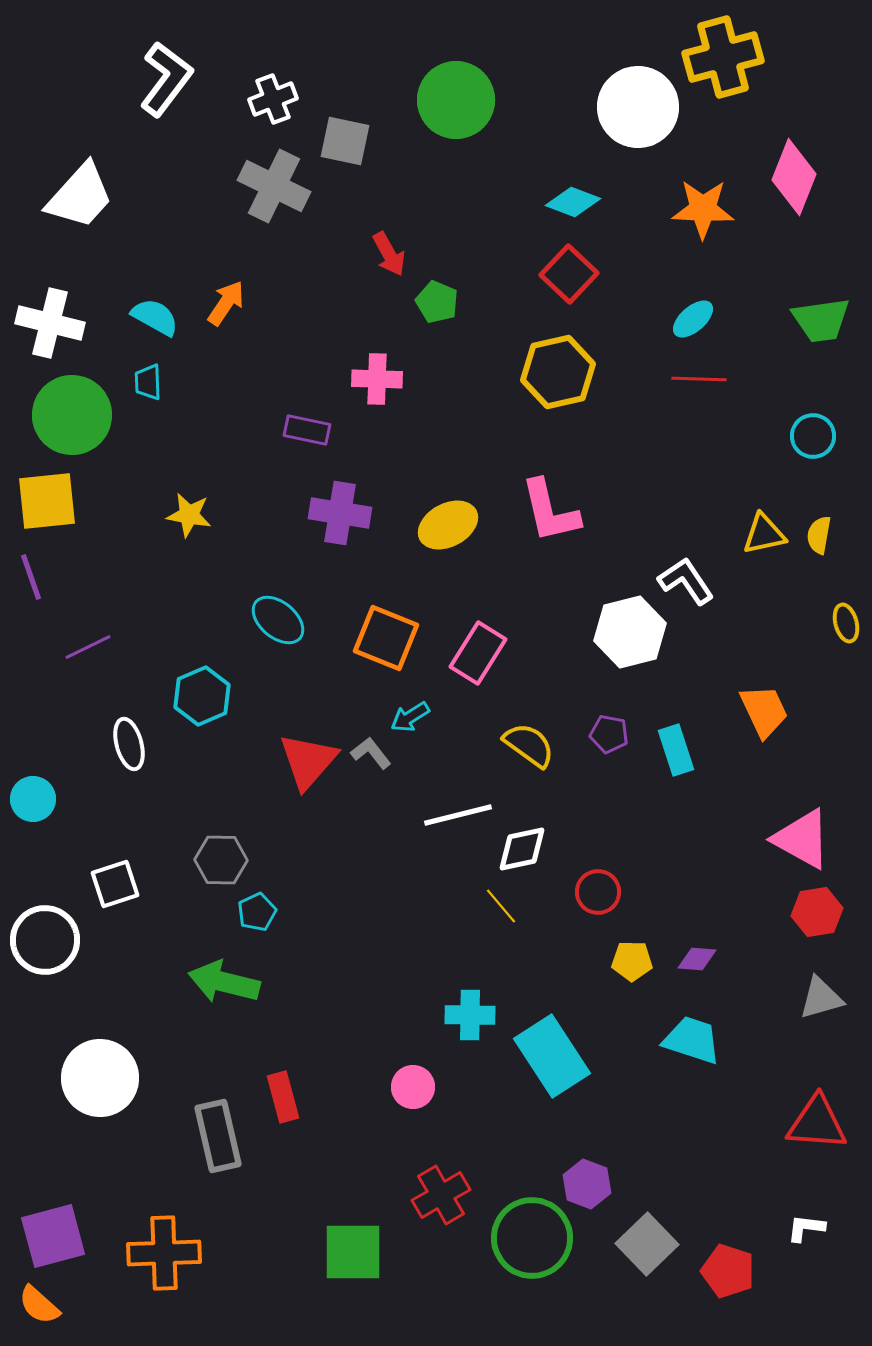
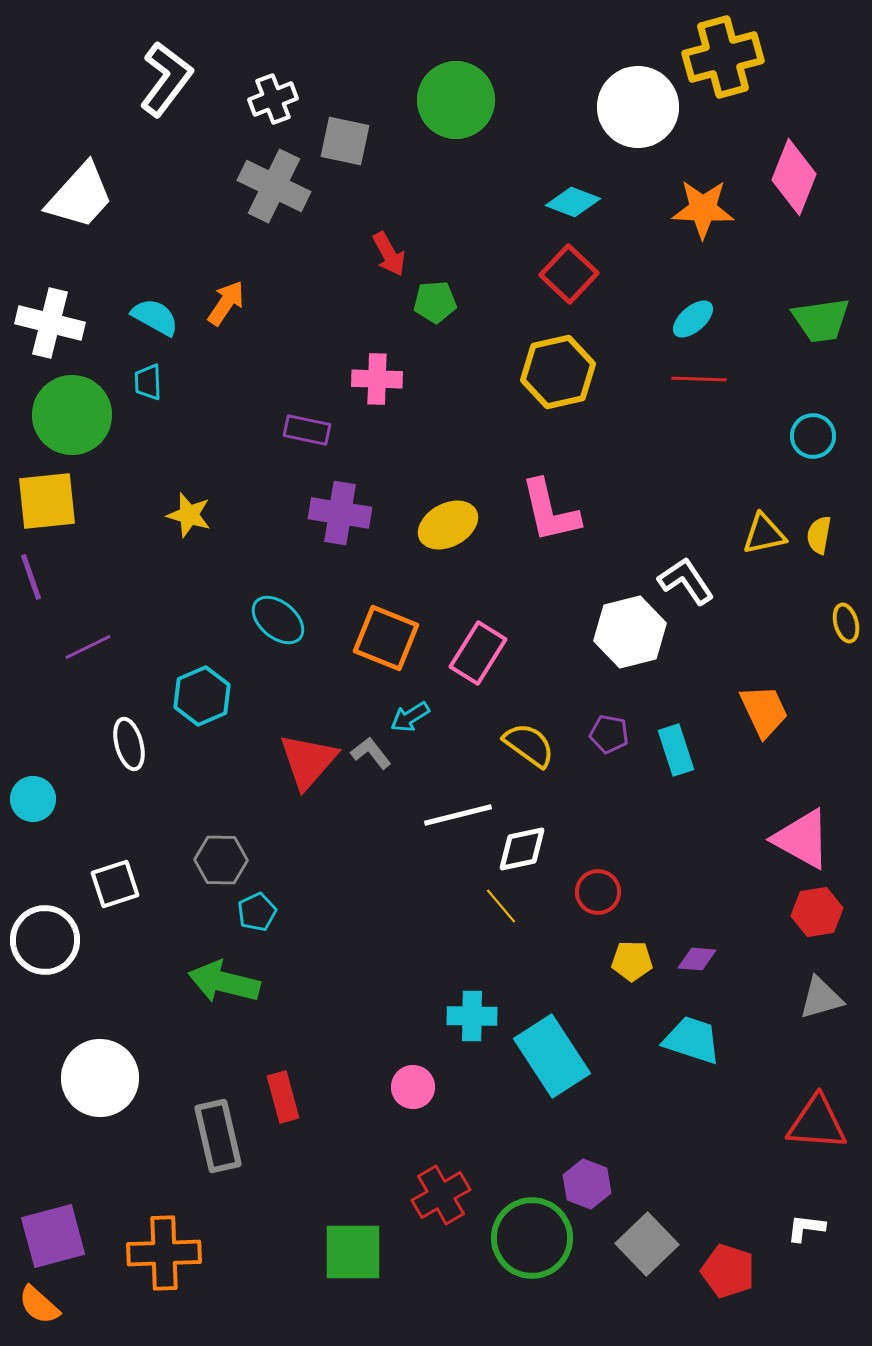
green pentagon at (437, 302): moved 2 px left; rotated 27 degrees counterclockwise
yellow star at (189, 515): rotated 6 degrees clockwise
cyan cross at (470, 1015): moved 2 px right, 1 px down
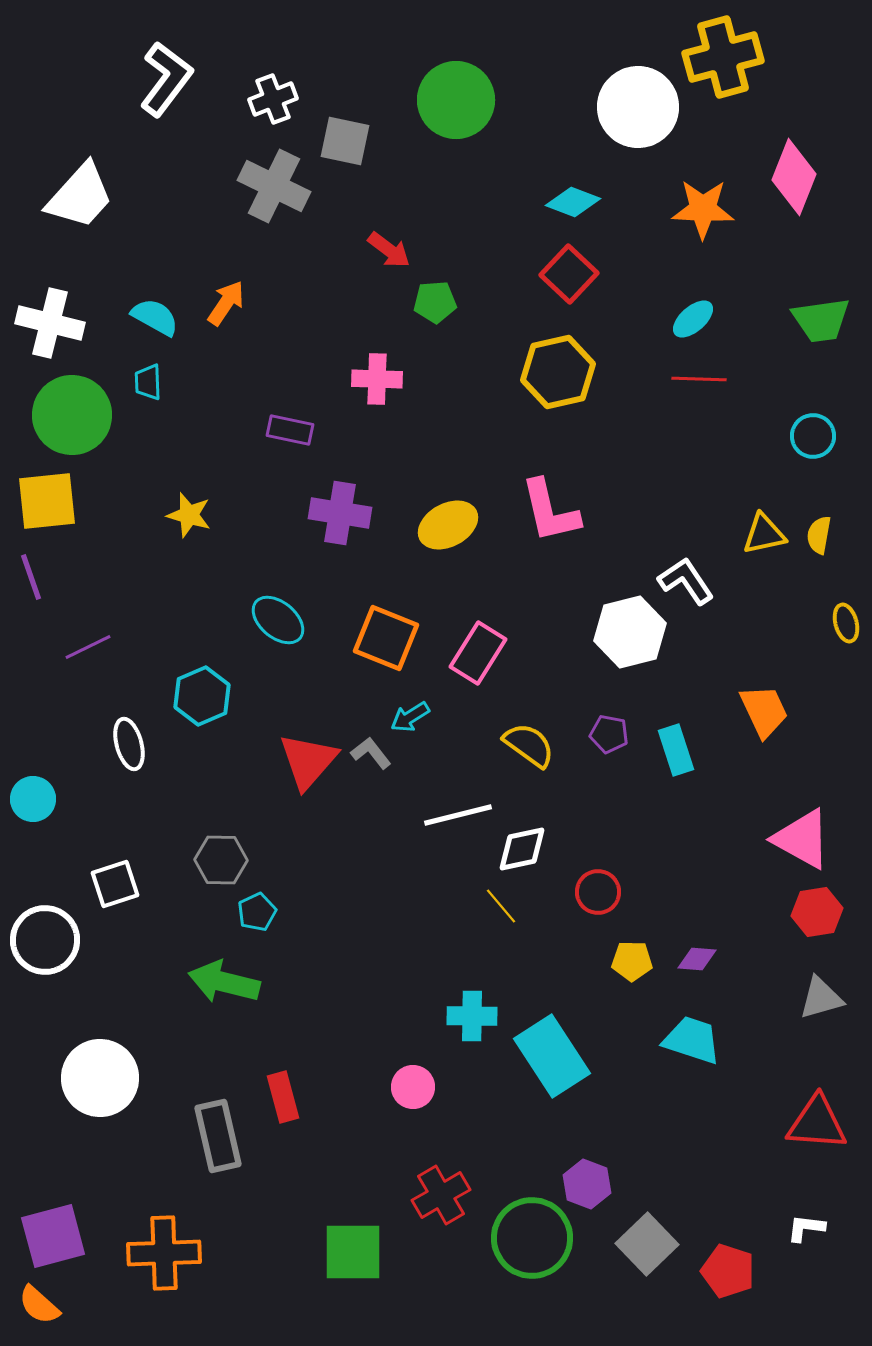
red arrow at (389, 254): moved 4 px up; rotated 24 degrees counterclockwise
purple rectangle at (307, 430): moved 17 px left
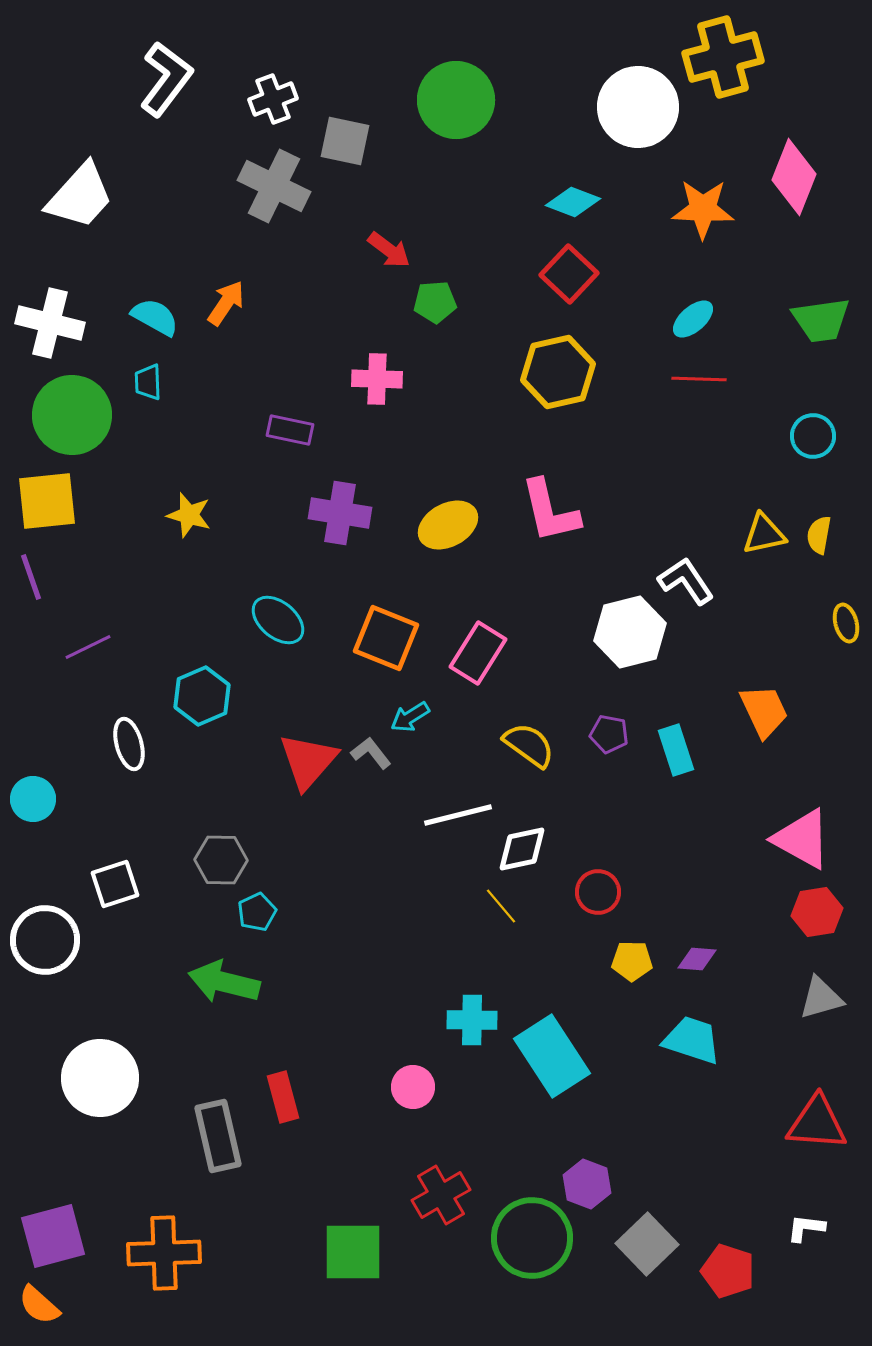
cyan cross at (472, 1016): moved 4 px down
